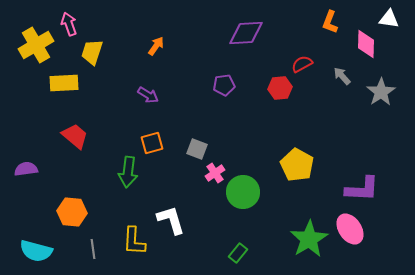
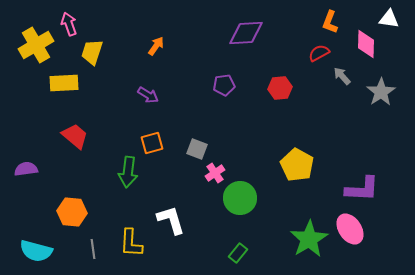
red semicircle: moved 17 px right, 11 px up
green circle: moved 3 px left, 6 px down
yellow L-shape: moved 3 px left, 2 px down
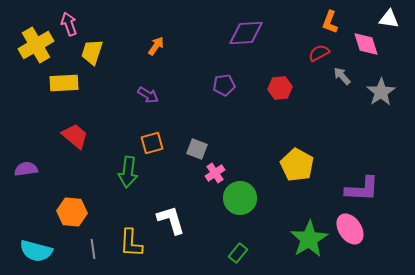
pink diamond: rotated 20 degrees counterclockwise
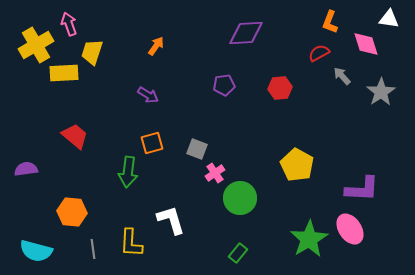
yellow rectangle: moved 10 px up
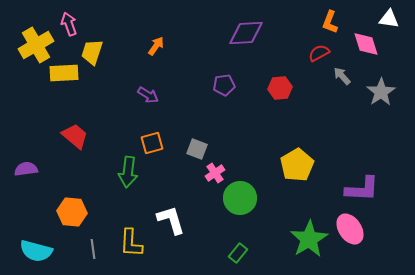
yellow pentagon: rotated 12 degrees clockwise
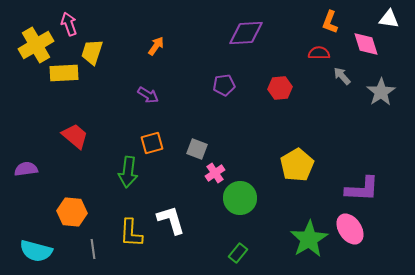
red semicircle: rotated 30 degrees clockwise
yellow L-shape: moved 10 px up
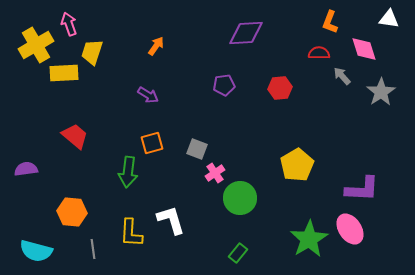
pink diamond: moved 2 px left, 5 px down
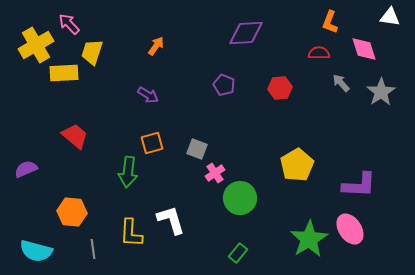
white triangle: moved 1 px right, 2 px up
pink arrow: rotated 25 degrees counterclockwise
gray arrow: moved 1 px left, 7 px down
purple pentagon: rotated 30 degrees clockwise
purple semicircle: rotated 15 degrees counterclockwise
purple L-shape: moved 3 px left, 4 px up
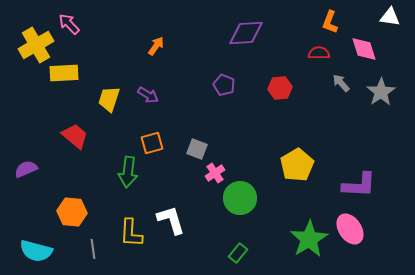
yellow trapezoid: moved 17 px right, 47 px down
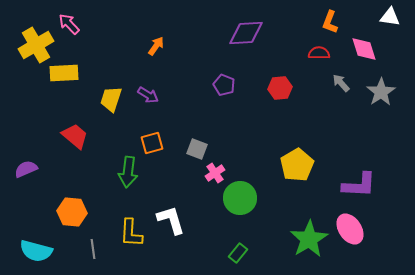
yellow trapezoid: moved 2 px right
